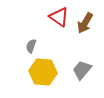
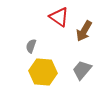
brown arrow: moved 1 px left, 8 px down
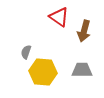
brown arrow: rotated 15 degrees counterclockwise
gray semicircle: moved 5 px left, 6 px down
gray trapezoid: rotated 50 degrees clockwise
